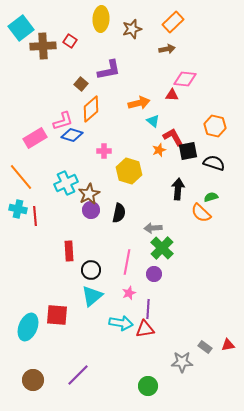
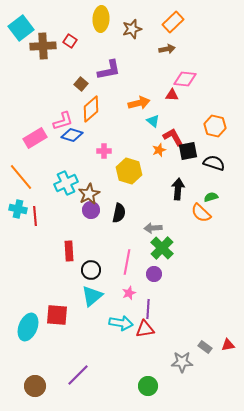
brown circle at (33, 380): moved 2 px right, 6 px down
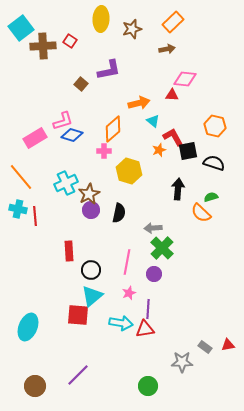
orange diamond at (91, 109): moved 22 px right, 20 px down
red square at (57, 315): moved 21 px right
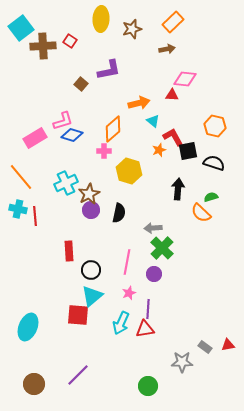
cyan arrow at (121, 323): rotated 105 degrees clockwise
brown circle at (35, 386): moved 1 px left, 2 px up
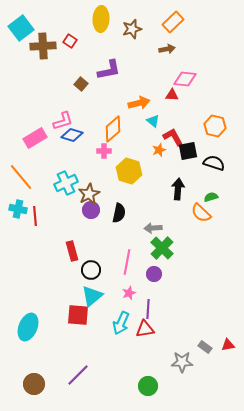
red rectangle at (69, 251): moved 3 px right; rotated 12 degrees counterclockwise
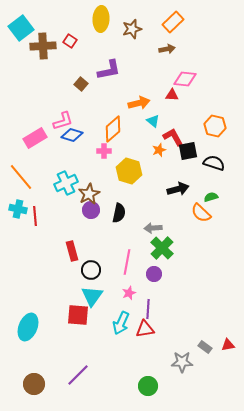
black arrow at (178, 189): rotated 70 degrees clockwise
cyan triangle at (92, 296): rotated 15 degrees counterclockwise
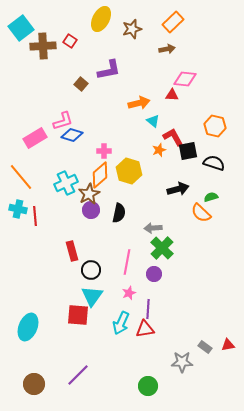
yellow ellipse at (101, 19): rotated 25 degrees clockwise
orange diamond at (113, 129): moved 13 px left, 46 px down
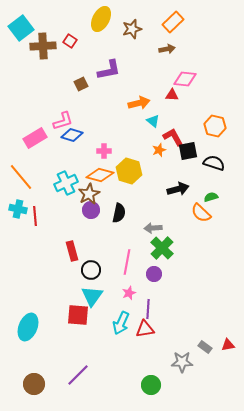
brown square at (81, 84): rotated 24 degrees clockwise
orange diamond at (100, 175): rotated 56 degrees clockwise
green circle at (148, 386): moved 3 px right, 1 px up
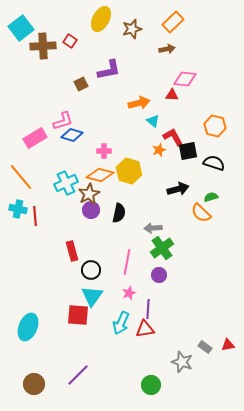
green cross at (162, 248): rotated 10 degrees clockwise
purple circle at (154, 274): moved 5 px right, 1 px down
gray star at (182, 362): rotated 20 degrees clockwise
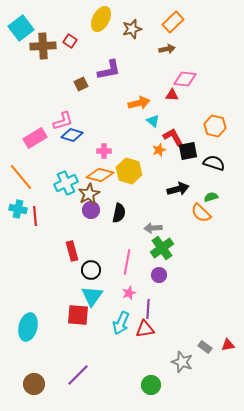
cyan ellipse at (28, 327): rotated 8 degrees counterclockwise
